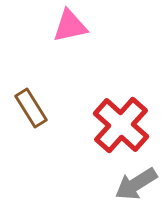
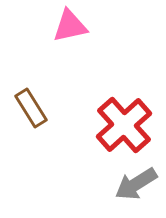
red cross: moved 3 px right; rotated 6 degrees clockwise
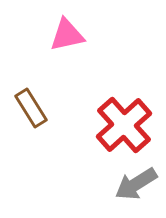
pink triangle: moved 3 px left, 9 px down
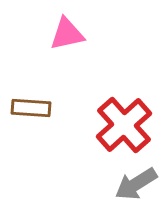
pink triangle: moved 1 px up
brown rectangle: rotated 54 degrees counterclockwise
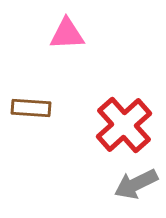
pink triangle: rotated 9 degrees clockwise
gray arrow: rotated 6 degrees clockwise
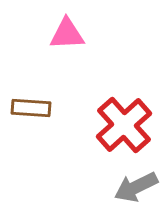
gray arrow: moved 3 px down
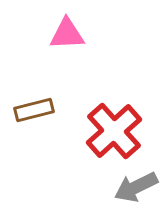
brown rectangle: moved 3 px right, 2 px down; rotated 18 degrees counterclockwise
red cross: moved 10 px left, 6 px down
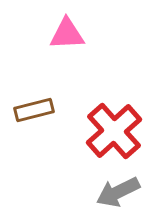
gray arrow: moved 18 px left, 5 px down
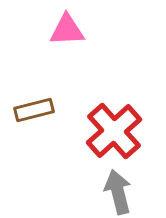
pink triangle: moved 4 px up
gray arrow: rotated 102 degrees clockwise
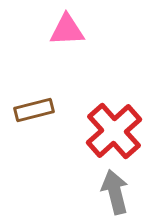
gray arrow: moved 3 px left
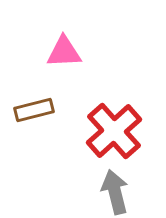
pink triangle: moved 3 px left, 22 px down
